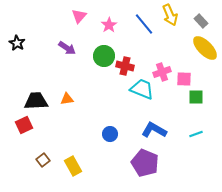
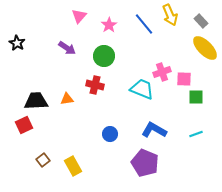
red cross: moved 30 px left, 19 px down
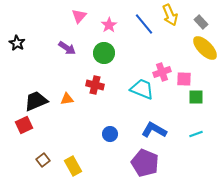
gray rectangle: moved 1 px down
green circle: moved 3 px up
black trapezoid: rotated 20 degrees counterclockwise
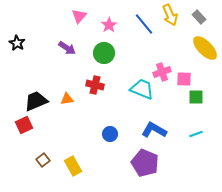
gray rectangle: moved 2 px left, 5 px up
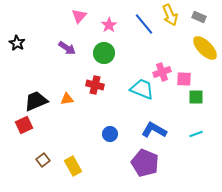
gray rectangle: rotated 24 degrees counterclockwise
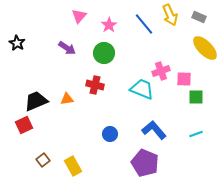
pink cross: moved 1 px left, 1 px up
blue L-shape: rotated 20 degrees clockwise
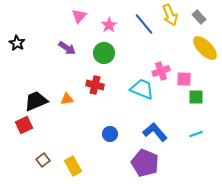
gray rectangle: rotated 24 degrees clockwise
blue L-shape: moved 1 px right, 2 px down
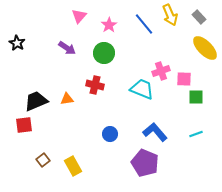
red square: rotated 18 degrees clockwise
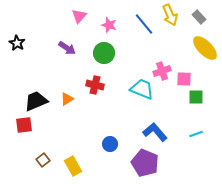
pink star: rotated 21 degrees counterclockwise
pink cross: moved 1 px right
orange triangle: rotated 24 degrees counterclockwise
blue circle: moved 10 px down
